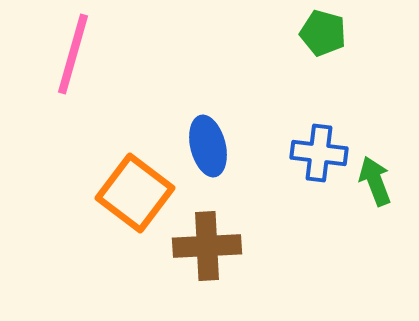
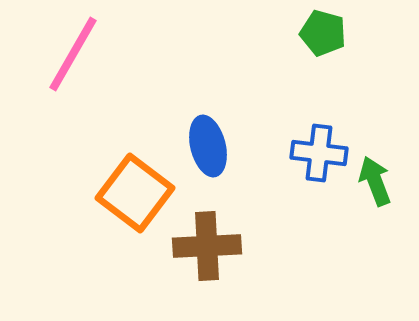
pink line: rotated 14 degrees clockwise
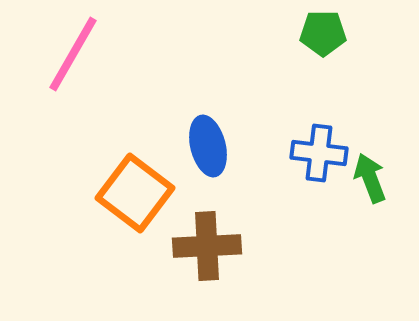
green pentagon: rotated 15 degrees counterclockwise
green arrow: moved 5 px left, 3 px up
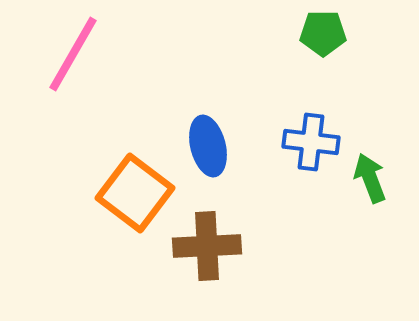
blue cross: moved 8 px left, 11 px up
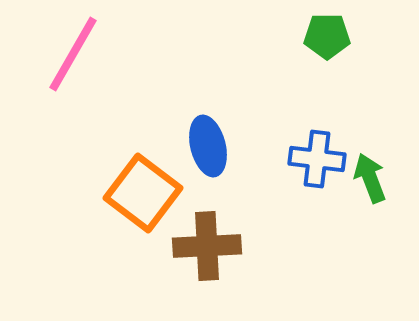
green pentagon: moved 4 px right, 3 px down
blue cross: moved 6 px right, 17 px down
orange square: moved 8 px right
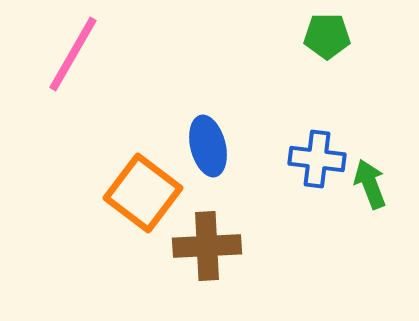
green arrow: moved 6 px down
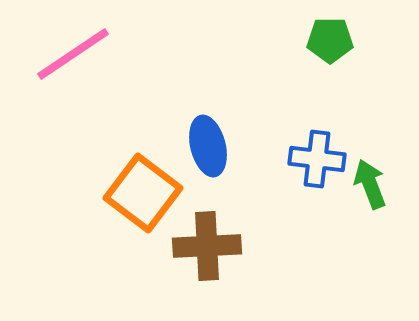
green pentagon: moved 3 px right, 4 px down
pink line: rotated 26 degrees clockwise
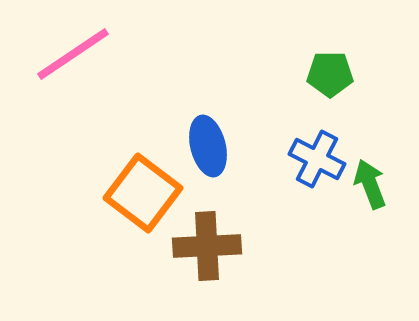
green pentagon: moved 34 px down
blue cross: rotated 20 degrees clockwise
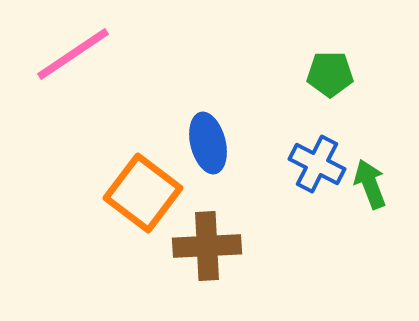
blue ellipse: moved 3 px up
blue cross: moved 5 px down
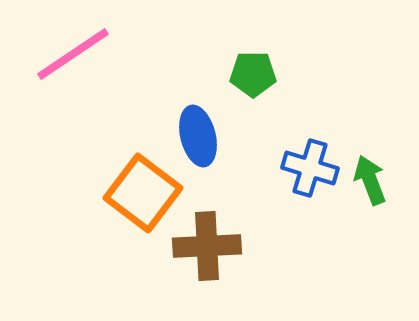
green pentagon: moved 77 px left
blue ellipse: moved 10 px left, 7 px up
blue cross: moved 7 px left, 4 px down; rotated 10 degrees counterclockwise
green arrow: moved 4 px up
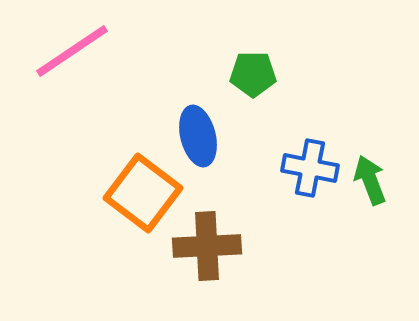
pink line: moved 1 px left, 3 px up
blue cross: rotated 6 degrees counterclockwise
